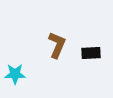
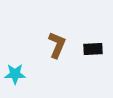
black rectangle: moved 2 px right, 4 px up
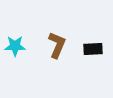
cyan star: moved 28 px up
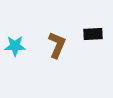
black rectangle: moved 15 px up
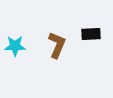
black rectangle: moved 2 px left
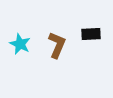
cyan star: moved 5 px right, 2 px up; rotated 25 degrees clockwise
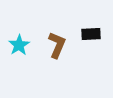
cyan star: moved 1 px left, 1 px down; rotated 15 degrees clockwise
